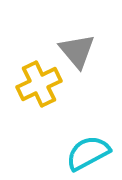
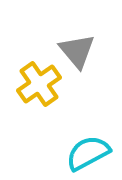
yellow cross: rotated 9 degrees counterclockwise
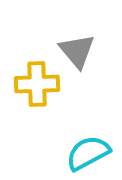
yellow cross: moved 2 px left; rotated 33 degrees clockwise
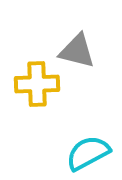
gray triangle: rotated 36 degrees counterclockwise
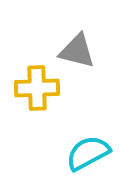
yellow cross: moved 4 px down
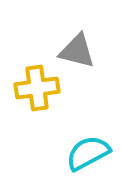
yellow cross: rotated 6 degrees counterclockwise
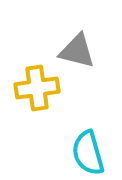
cyan semicircle: rotated 78 degrees counterclockwise
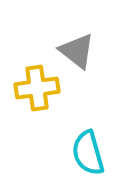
gray triangle: rotated 24 degrees clockwise
